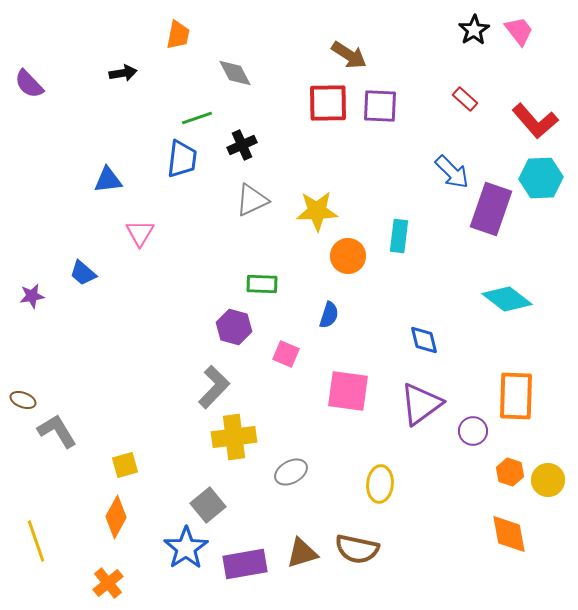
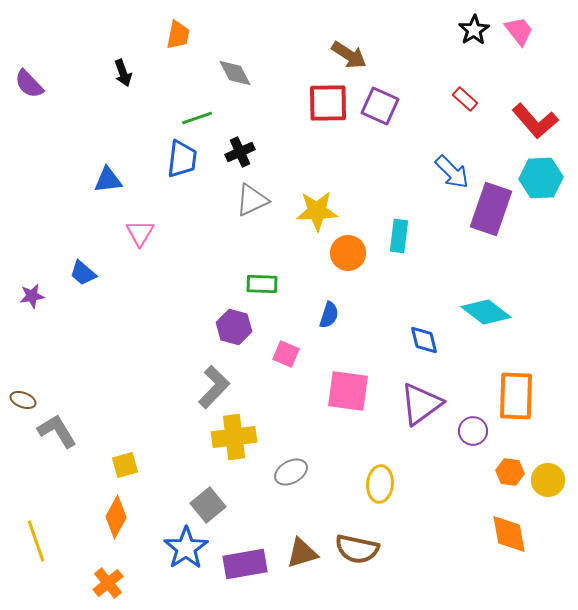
black arrow at (123, 73): rotated 80 degrees clockwise
purple square at (380, 106): rotated 21 degrees clockwise
black cross at (242, 145): moved 2 px left, 7 px down
orange circle at (348, 256): moved 3 px up
cyan diamond at (507, 299): moved 21 px left, 13 px down
orange hexagon at (510, 472): rotated 12 degrees counterclockwise
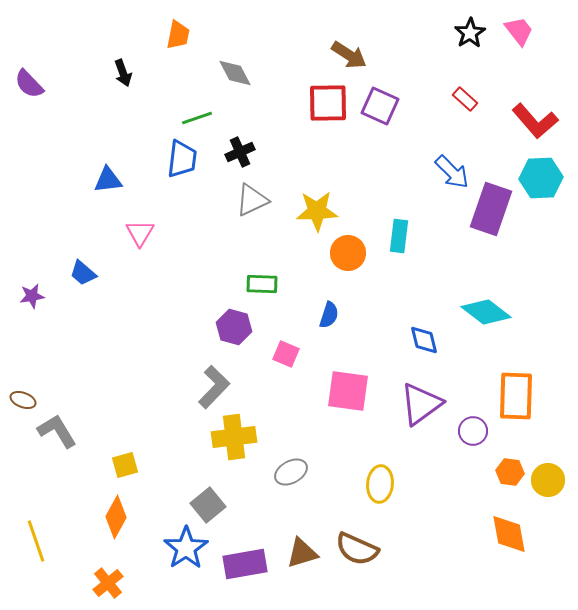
black star at (474, 30): moved 4 px left, 3 px down
brown semicircle at (357, 549): rotated 12 degrees clockwise
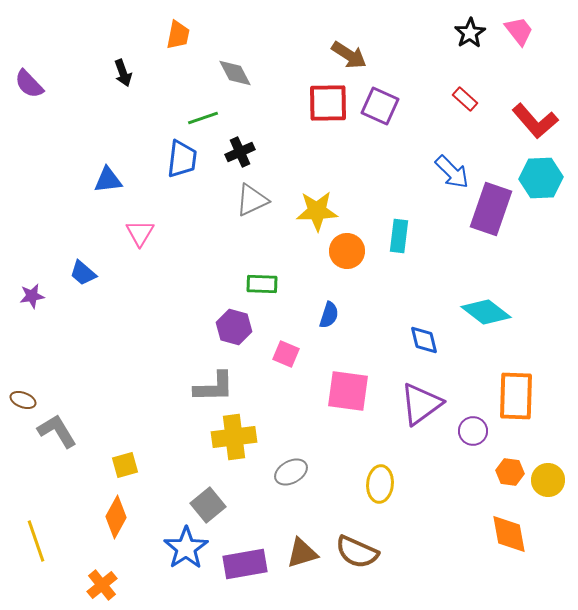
green line at (197, 118): moved 6 px right
orange circle at (348, 253): moved 1 px left, 2 px up
gray L-shape at (214, 387): rotated 45 degrees clockwise
brown semicircle at (357, 549): moved 3 px down
orange cross at (108, 583): moved 6 px left, 2 px down
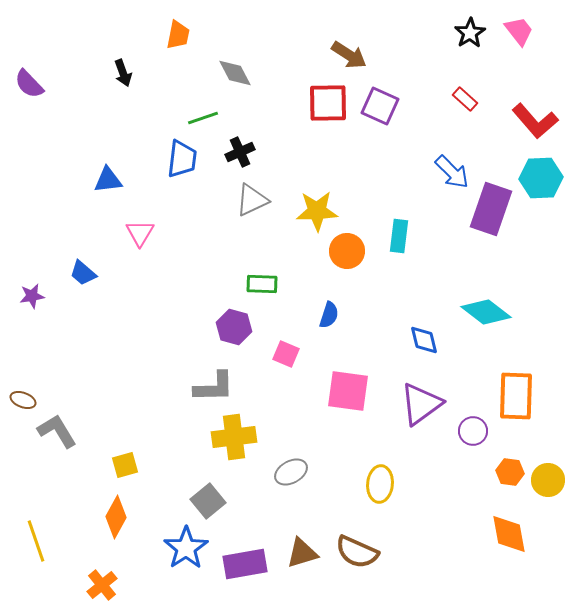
gray square at (208, 505): moved 4 px up
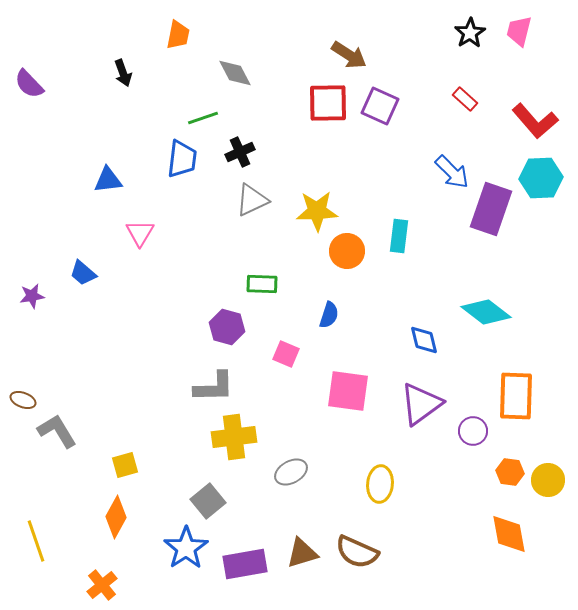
pink trapezoid at (519, 31): rotated 128 degrees counterclockwise
purple hexagon at (234, 327): moved 7 px left
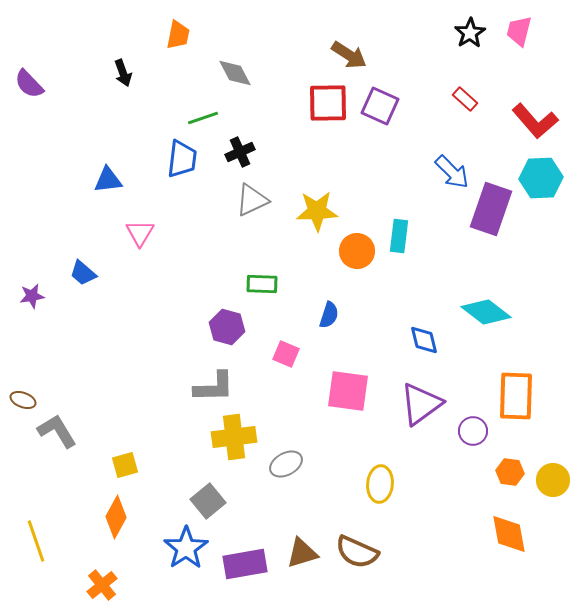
orange circle at (347, 251): moved 10 px right
gray ellipse at (291, 472): moved 5 px left, 8 px up
yellow circle at (548, 480): moved 5 px right
